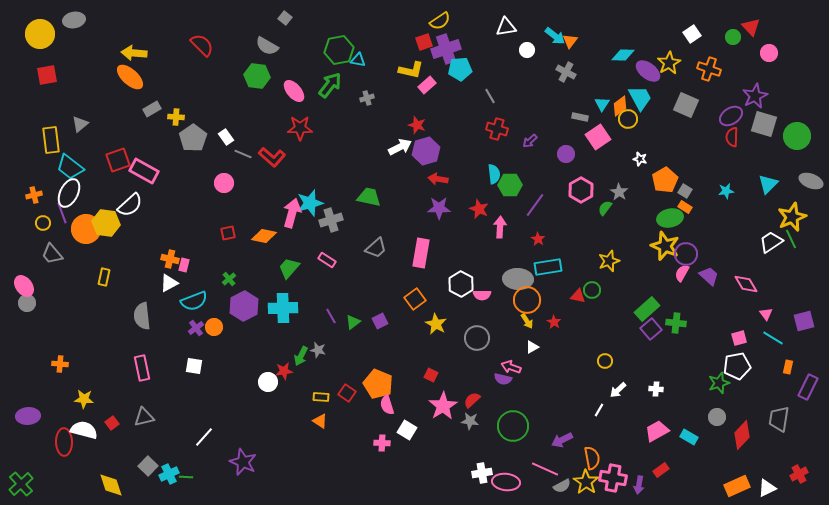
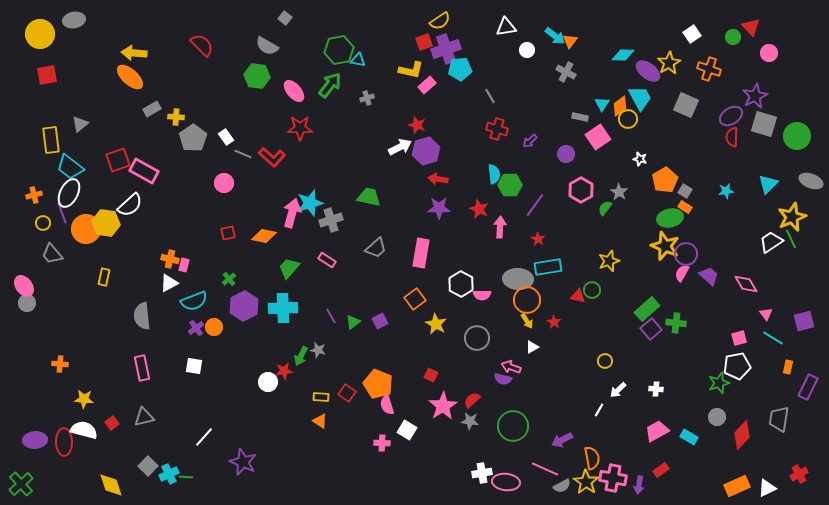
purple ellipse at (28, 416): moved 7 px right, 24 px down
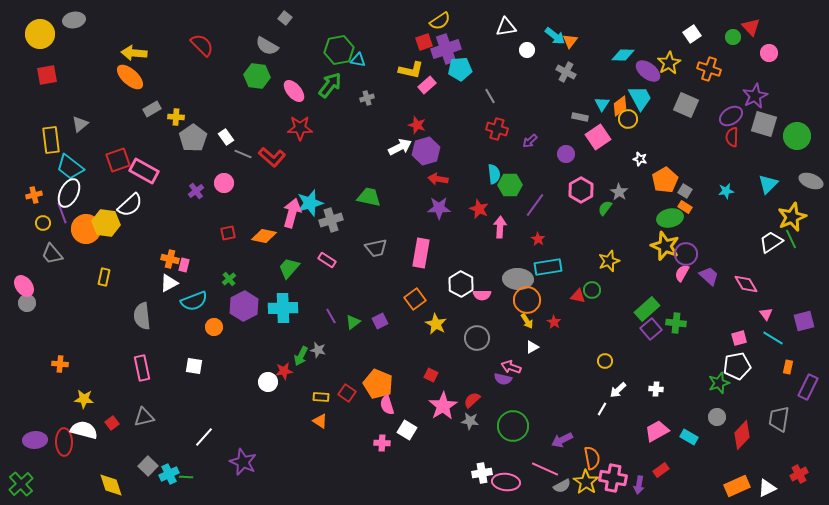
gray trapezoid at (376, 248): rotated 30 degrees clockwise
purple cross at (196, 328): moved 137 px up
white line at (599, 410): moved 3 px right, 1 px up
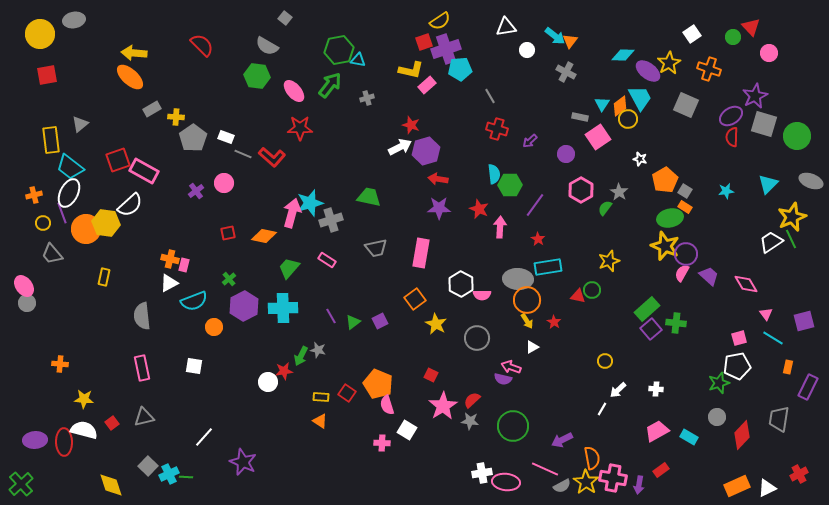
red star at (417, 125): moved 6 px left
white rectangle at (226, 137): rotated 35 degrees counterclockwise
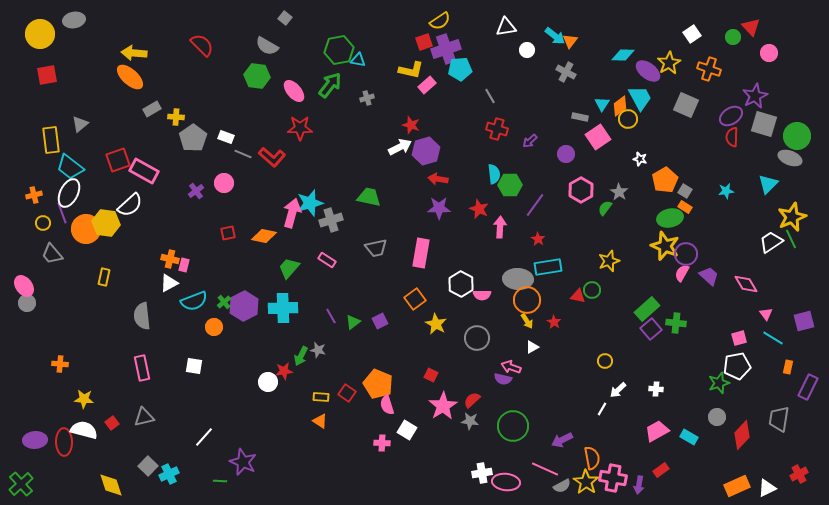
gray ellipse at (811, 181): moved 21 px left, 23 px up
green cross at (229, 279): moved 5 px left, 23 px down
green line at (186, 477): moved 34 px right, 4 px down
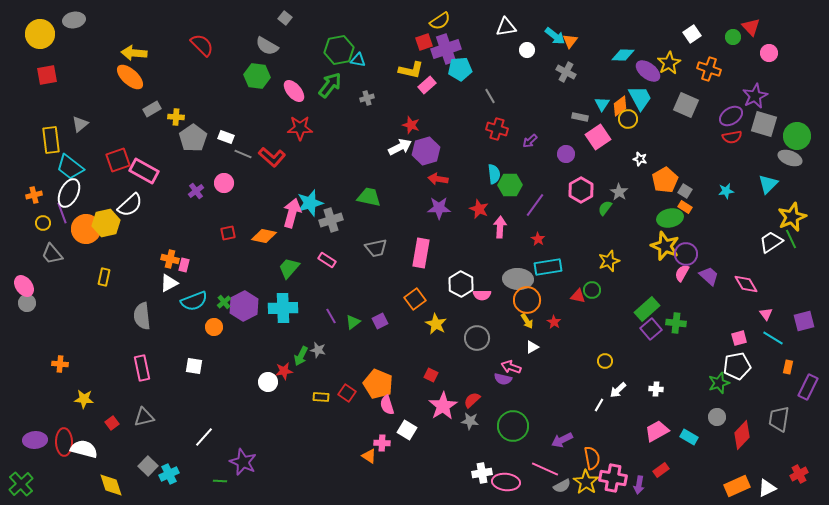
red semicircle at (732, 137): rotated 102 degrees counterclockwise
yellow hexagon at (106, 223): rotated 20 degrees counterclockwise
white line at (602, 409): moved 3 px left, 4 px up
orange triangle at (320, 421): moved 49 px right, 35 px down
white semicircle at (84, 430): moved 19 px down
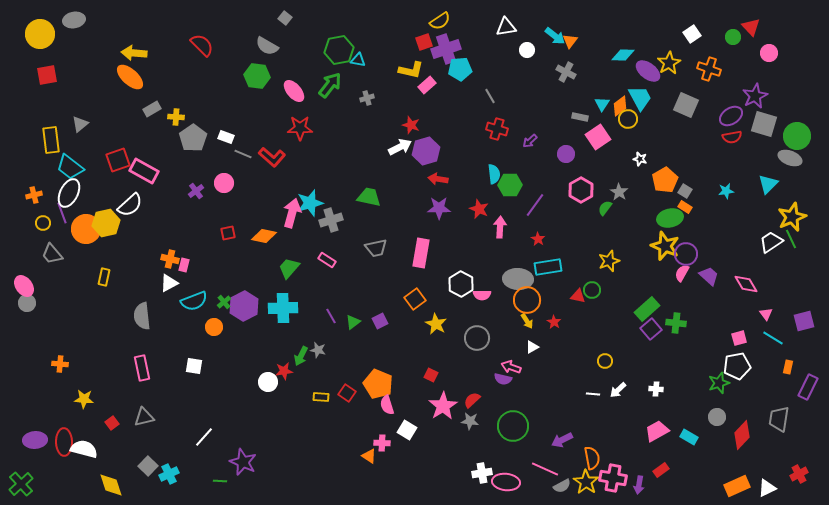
white line at (599, 405): moved 6 px left, 11 px up; rotated 64 degrees clockwise
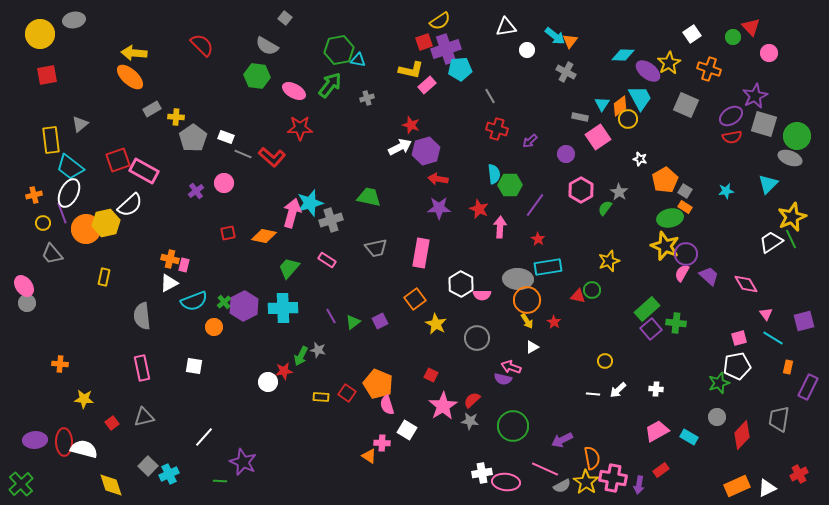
pink ellipse at (294, 91): rotated 20 degrees counterclockwise
